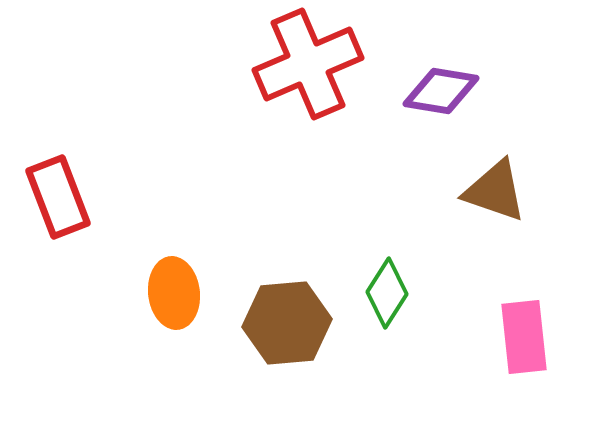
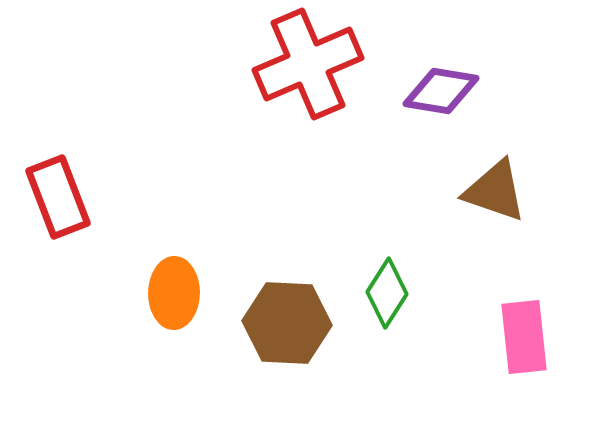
orange ellipse: rotated 8 degrees clockwise
brown hexagon: rotated 8 degrees clockwise
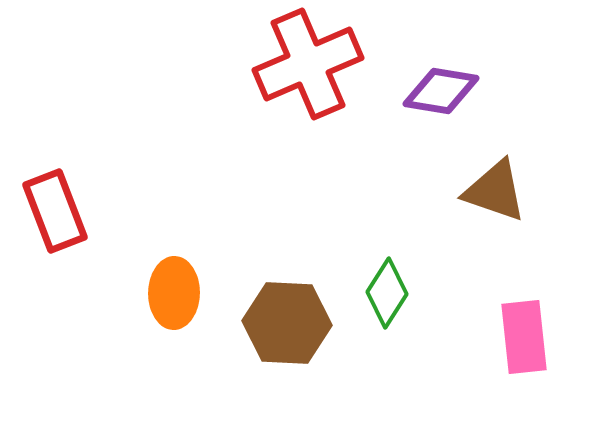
red rectangle: moved 3 px left, 14 px down
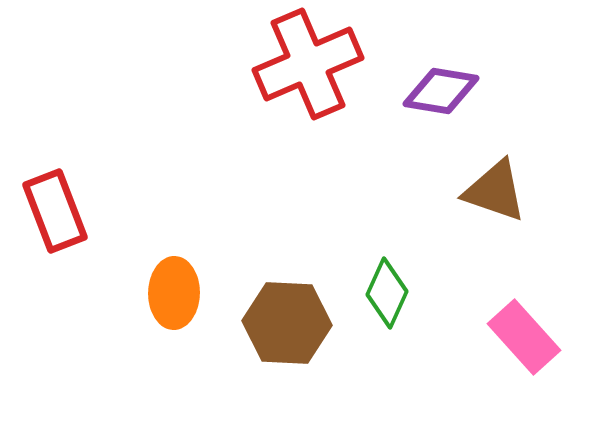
green diamond: rotated 8 degrees counterclockwise
pink rectangle: rotated 36 degrees counterclockwise
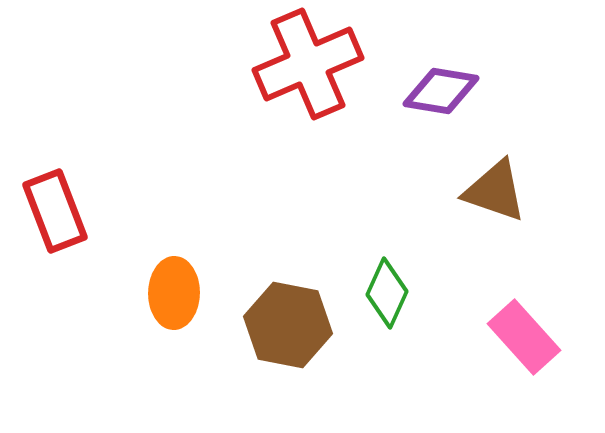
brown hexagon: moved 1 px right, 2 px down; rotated 8 degrees clockwise
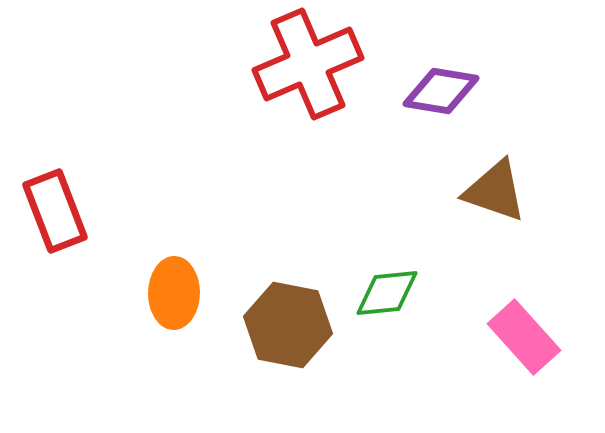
green diamond: rotated 60 degrees clockwise
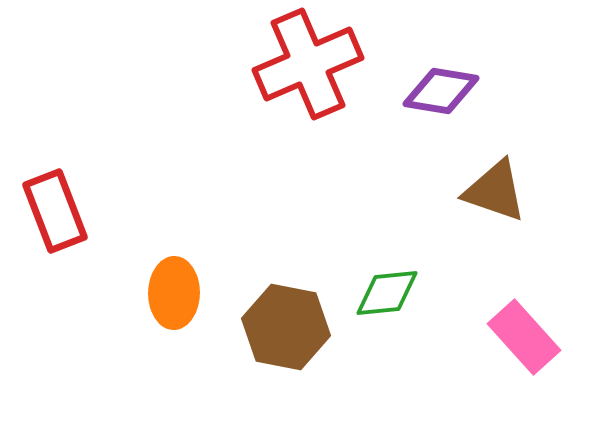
brown hexagon: moved 2 px left, 2 px down
